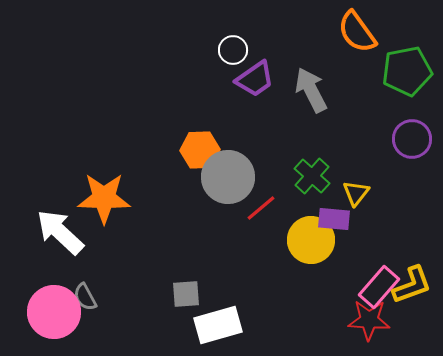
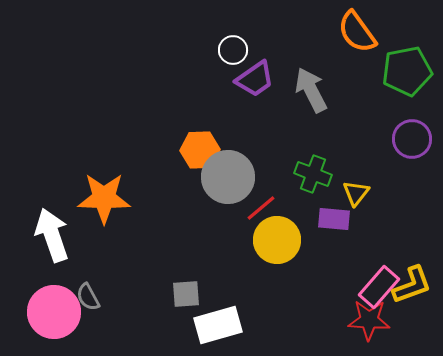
green cross: moved 1 px right, 2 px up; rotated 21 degrees counterclockwise
white arrow: moved 8 px left, 3 px down; rotated 28 degrees clockwise
yellow circle: moved 34 px left
gray semicircle: moved 3 px right
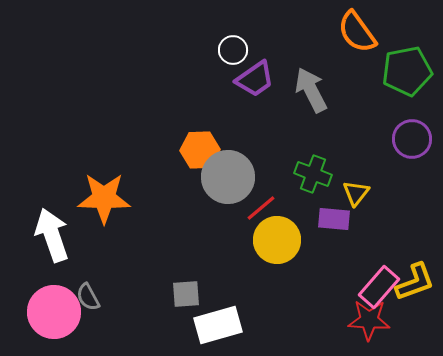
yellow L-shape: moved 3 px right, 3 px up
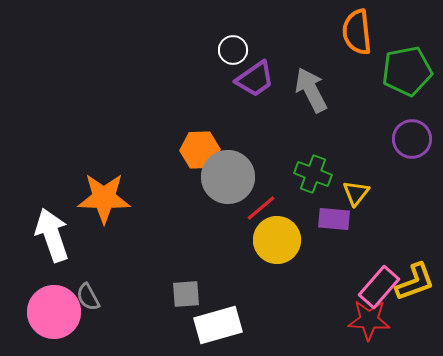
orange semicircle: rotated 30 degrees clockwise
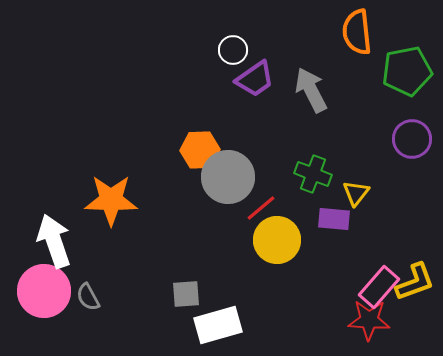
orange star: moved 7 px right, 2 px down
white arrow: moved 2 px right, 6 px down
pink circle: moved 10 px left, 21 px up
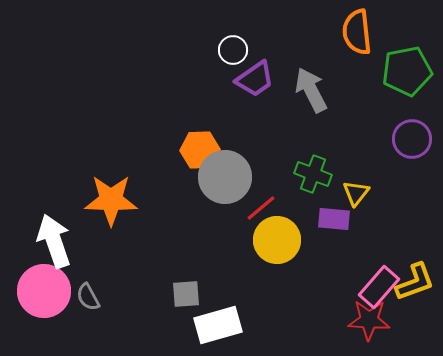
gray circle: moved 3 px left
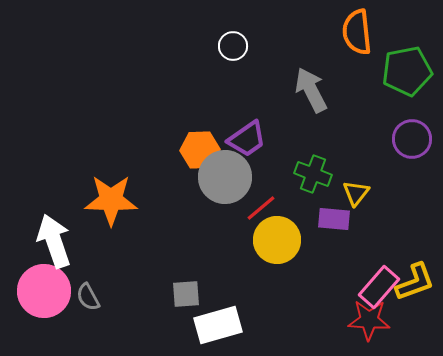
white circle: moved 4 px up
purple trapezoid: moved 8 px left, 60 px down
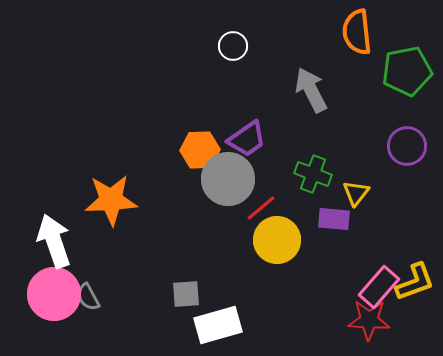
purple circle: moved 5 px left, 7 px down
gray circle: moved 3 px right, 2 px down
orange star: rotated 4 degrees counterclockwise
pink circle: moved 10 px right, 3 px down
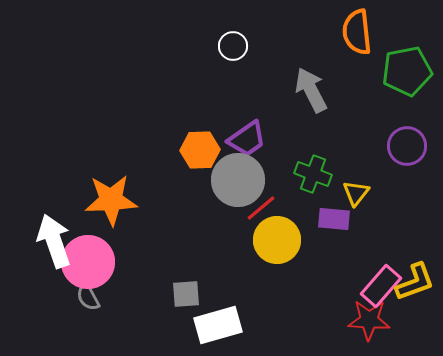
gray circle: moved 10 px right, 1 px down
pink rectangle: moved 2 px right, 1 px up
pink circle: moved 34 px right, 32 px up
